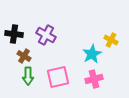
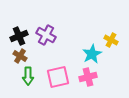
black cross: moved 5 px right, 2 px down; rotated 30 degrees counterclockwise
brown cross: moved 4 px left
pink cross: moved 6 px left, 2 px up
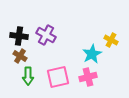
black cross: rotated 30 degrees clockwise
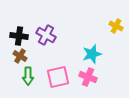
yellow cross: moved 5 px right, 14 px up
cyan star: rotated 12 degrees clockwise
pink cross: rotated 36 degrees clockwise
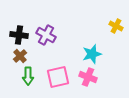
black cross: moved 1 px up
brown cross: rotated 16 degrees clockwise
